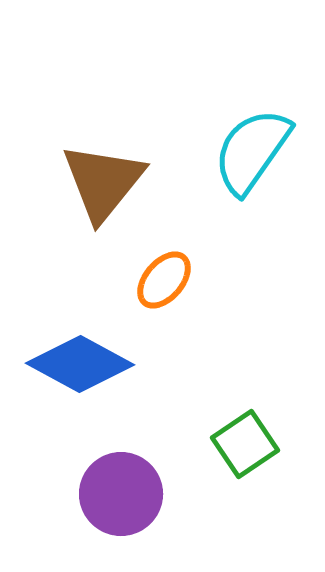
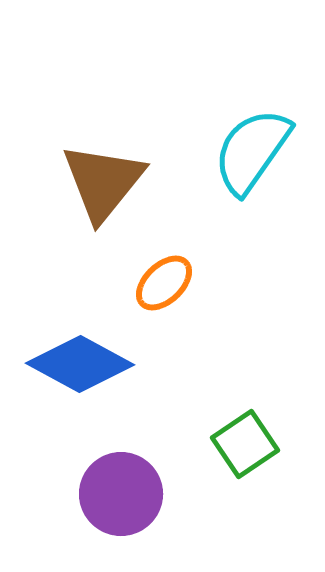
orange ellipse: moved 3 px down; rotated 6 degrees clockwise
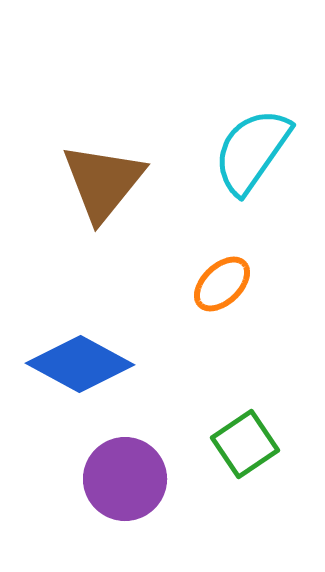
orange ellipse: moved 58 px right, 1 px down
purple circle: moved 4 px right, 15 px up
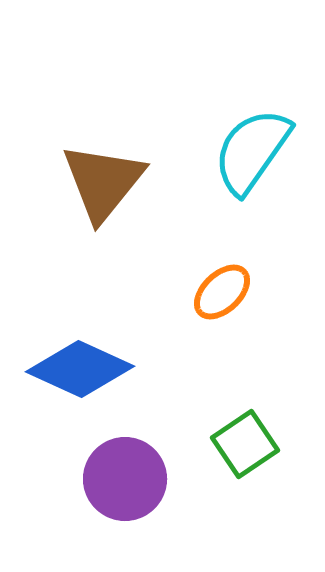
orange ellipse: moved 8 px down
blue diamond: moved 5 px down; rotated 4 degrees counterclockwise
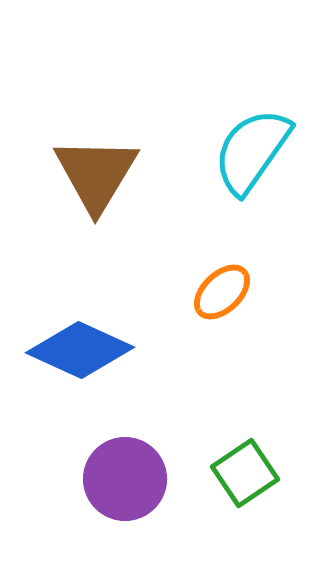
brown triangle: moved 7 px left, 8 px up; rotated 8 degrees counterclockwise
blue diamond: moved 19 px up
green square: moved 29 px down
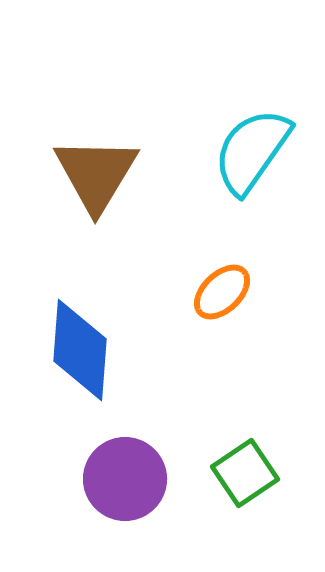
blue diamond: rotated 70 degrees clockwise
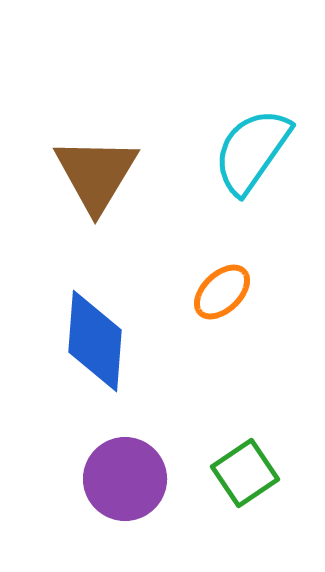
blue diamond: moved 15 px right, 9 px up
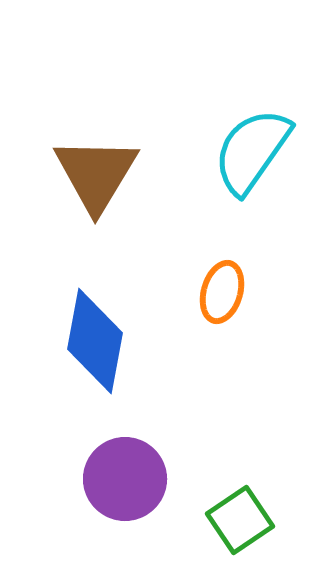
orange ellipse: rotated 30 degrees counterclockwise
blue diamond: rotated 6 degrees clockwise
green square: moved 5 px left, 47 px down
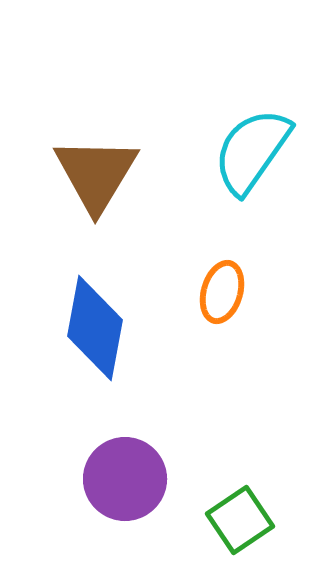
blue diamond: moved 13 px up
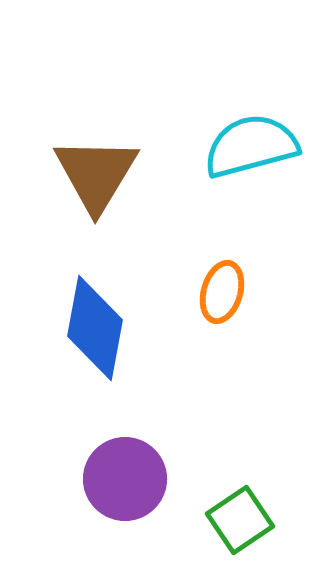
cyan semicircle: moved 1 px left, 5 px up; rotated 40 degrees clockwise
